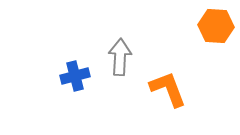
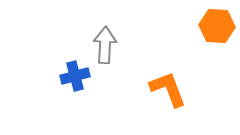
orange hexagon: moved 1 px right
gray arrow: moved 15 px left, 12 px up
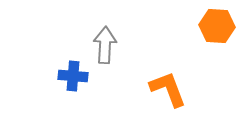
blue cross: moved 2 px left; rotated 20 degrees clockwise
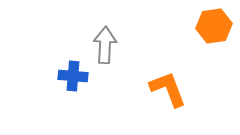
orange hexagon: moved 3 px left; rotated 12 degrees counterclockwise
